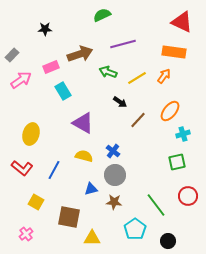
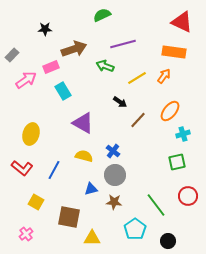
brown arrow: moved 6 px left, 5 px up
green arrow: moved 3 px left, 6 px up
pink arrow: moved 5 px right
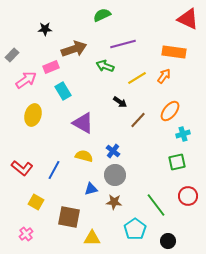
red triangle: moved 6 px right, 3 px up
yellow ellipse: moved 2 px right, 19 px up
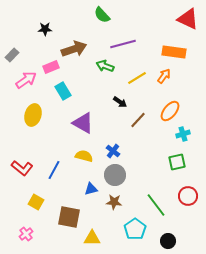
green semicircle: rotated 108 degrees counterclockwise
